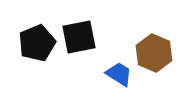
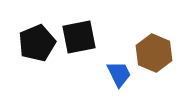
blue trapezoid: rotated 32 degrees clockwise
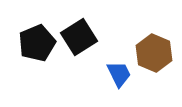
black square: rotated 21 degrees counterclockwise
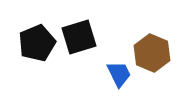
black square: rotated 15 degrees clockwise
brown hexagon: moved 2 px left
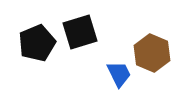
black square: moved 1 px right, 5 px up
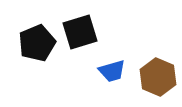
brown hexagon: moved 6 px right, 24 px down
blue trapezoid: moved 7 px left, 3 px up; rotated 100 degrees clockwise
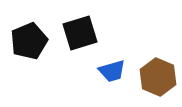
black square: moved 1 px down
black pentagon: moved 8 px left, 2 px up
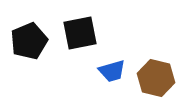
black square: rotated 6 degrees clockwise
brown hexagon: moved 2 px left, 1 px down; rotated 9 degrees counterclockwise
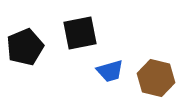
black pentagon: moved 4 px left, 6 px down
blue trapezoid: moved 2 px left
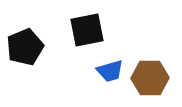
black square: moved 7 px right, 3 px up
brown hexagon: moved 6 px left; rotated 15 degrees counterclockwise
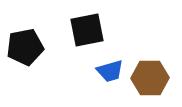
black pentagon: rotated 12 degrees clockwise
